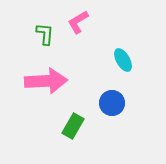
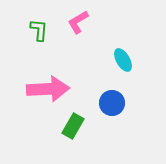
green L-shape: moved 6 px left, 4 px up
pink arrow: moved 2 px right, 8 px down
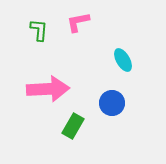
pink L-shape: rotated 20 degrees clockwise
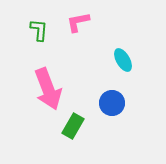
pink arrow: rotated 72 degrees clockwise
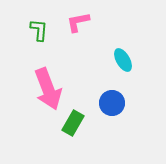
green rectangle: moved 3 px up
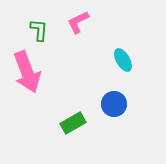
pink L-shape: rotated 15 degrees counterclockwise
pink arrow: moved 21 px left, 17 px up
blue circle: moved 2 px right, 1 px down
green rectangle: rotated 30 degrees clockwise
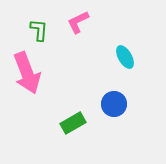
cyan ellipse: moved 2 px right, 3 px up
pink arrow: moved 1 px down
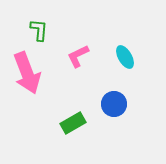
pink L-shape: moved 34 px down
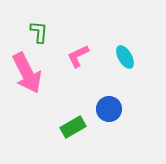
green L-shape: moved 2 px down
pink arrow: rotated 6 degrees counterclockwise
blue circle: moved 5 px left, 5 px down
green rectangle: moved 4 px down
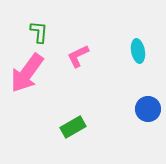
cyan ellipse: moved 13 px right, 6 px up; rotated 20 degrees clockwise
pink arrow: rotated 63 degrees clockwise
blue circle: moved 39 px right
